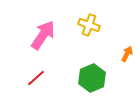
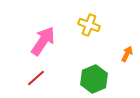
pink arrow: moved 6 px down
green hexagon: moved 2 px right, 1 px down
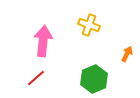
pink arrow: rotated 28 degrees counterclockwise
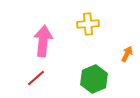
yellow cross: moved 1 px left, 1 px up; rotated 25 degrees counterclockwise
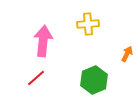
green hexagon: moved 1 px down
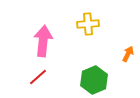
orange arrow: moved 1 px right
red line: moved 2 px right, 1 px up
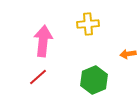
orange arrow: rotated 126 degrees counterclockwise
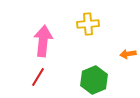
red line: rotated 18 degrees counterclockwise
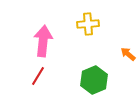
orange arrow: rotated 49 degrees clockwise
red line: moved 1 px up
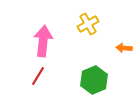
yellow cross: rotated 25 degrees counterclockwise
orange arrow: moved 4 px left, 6 px up; rotated 35 degrees counterclockwise
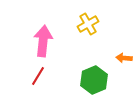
orange arrow: moved 10 px down
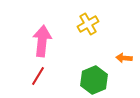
pink arrow: moved 1 px left
